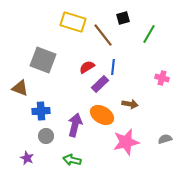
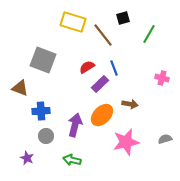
blue line: moved 1 px right, 1 px down; rotated 28 degrees counterclockwise
orange ellipse: rotated 75 degrees counterclockwise
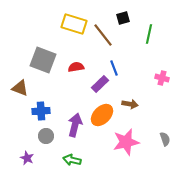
yellow rectangle: moved 1 px right, 2 px down
green line: rotated 18 degrees counterclockwise
red semicircle: moved 11 px left; rotated 21 degrees clockwise
gray semicircle: rotated 88 degrees clockwise
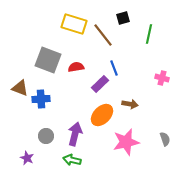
gray square: moved 5 px right
blue cross: moved 12 px up
purple arrow: moved 9 px down
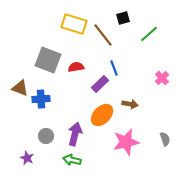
green line: rotated 36 degrees clockwise
pink cross: rotated 32 degrees clockwise
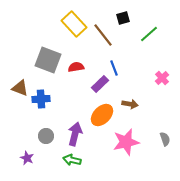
yellow rectangle: rotated 30 degrees clockwise
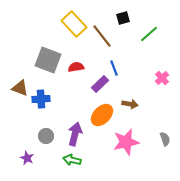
brown line: moved 1 px left, 1 px down
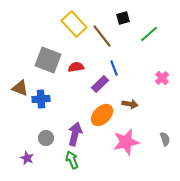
gray circle: moved 2 px down
green arrow: rotated 54 degrees clockwise
